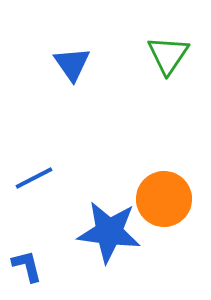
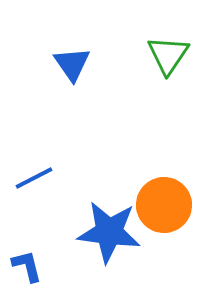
orange circle: moved 6 px down
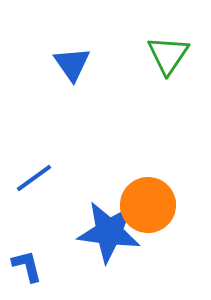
blue line: rotated 9 degrees counterclockwise
orange circle: moved 16 px left
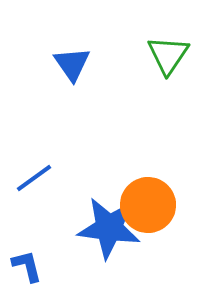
blue star: moved 4 px up
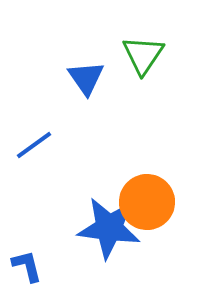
green triangle: moved 25 px left
blue triangle: moved 14 px right, 14 px down
blue line: moved 33 px up
orange circle: moved 1 px left, 3 px up
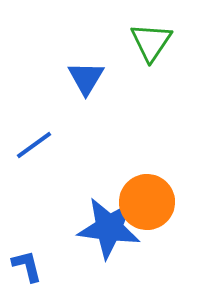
green triangle: moved 8 px right, 13 px up
blue triangle: rotated 6 degrees clockwise
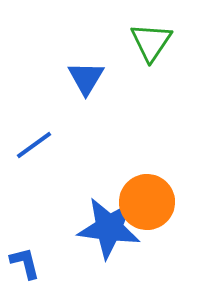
blue L-shape: moved 2 px left, 3 px up
